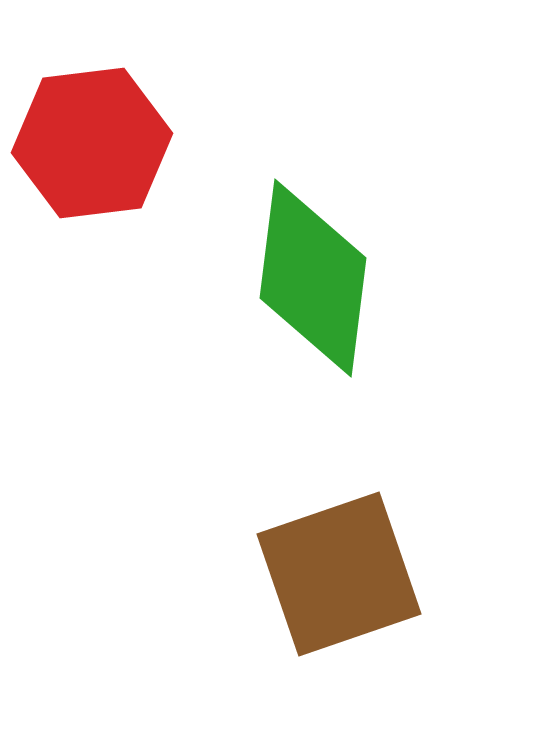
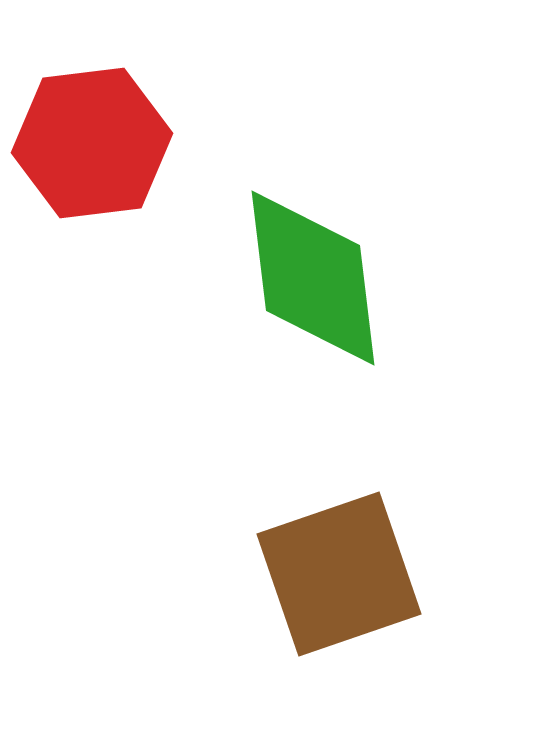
green diamond: rotated 14 degrees counterclockwise
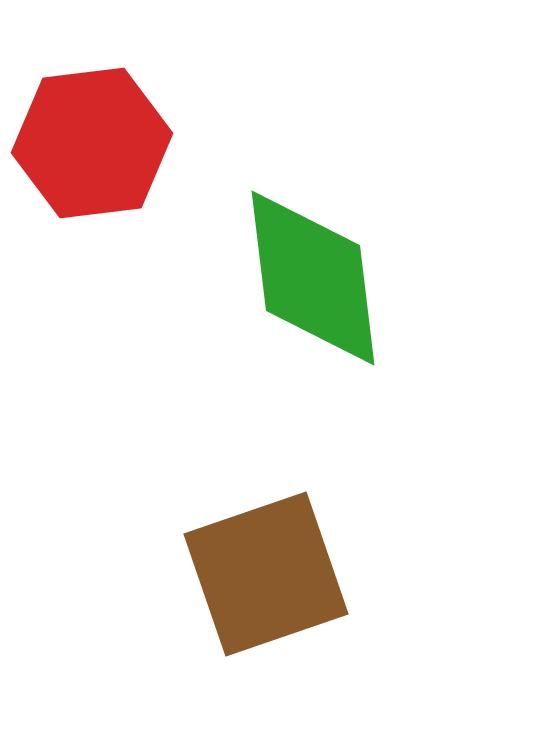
brown square: moved 73 px left
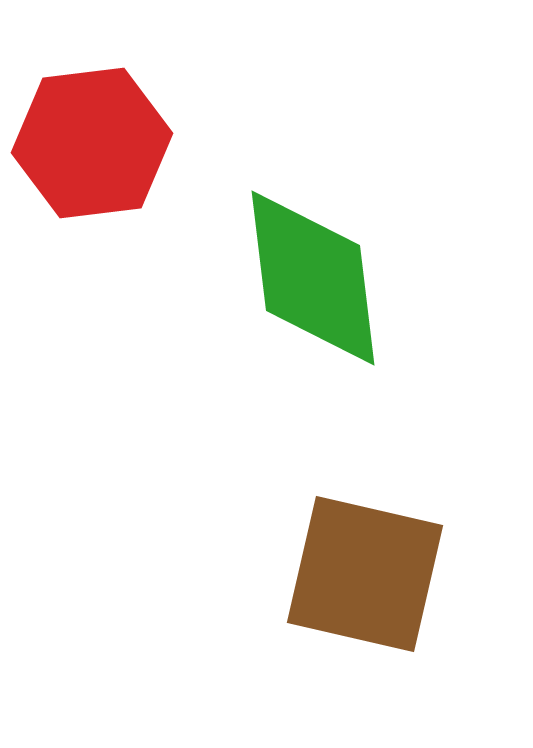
brown square: moved 99 px right; rotated 32 degrees clockwise
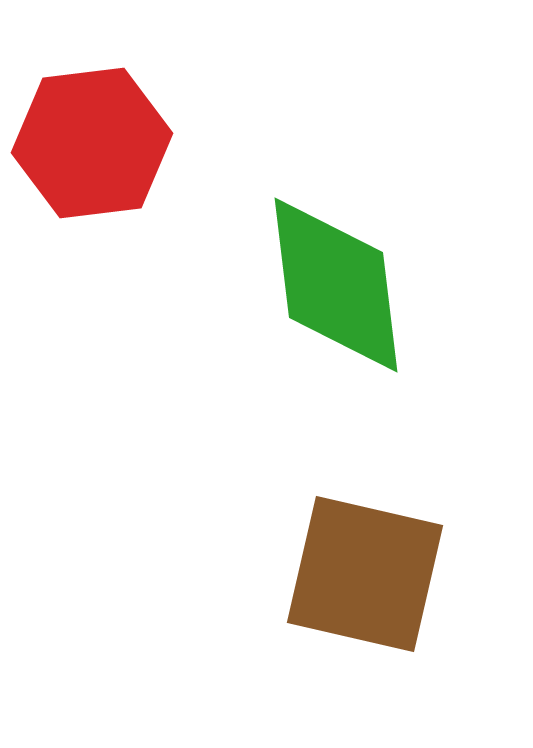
green diamond: moved 23 px right, 7 px down
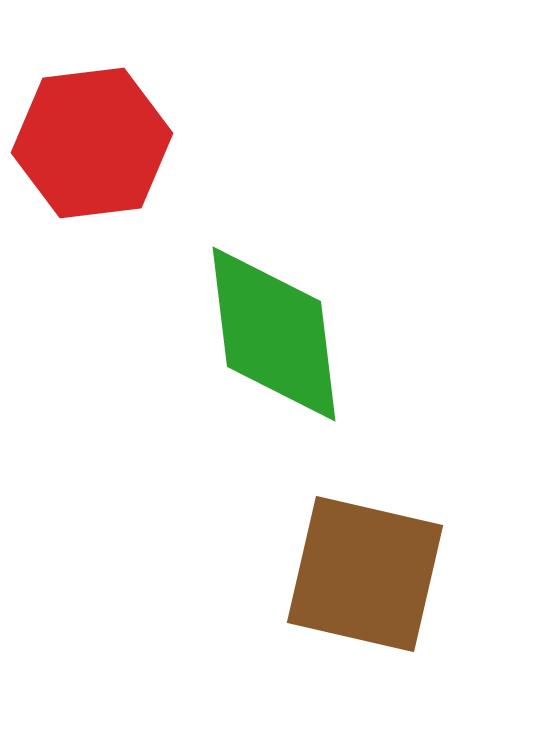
green diamond: moved 62 px left, 49 px down
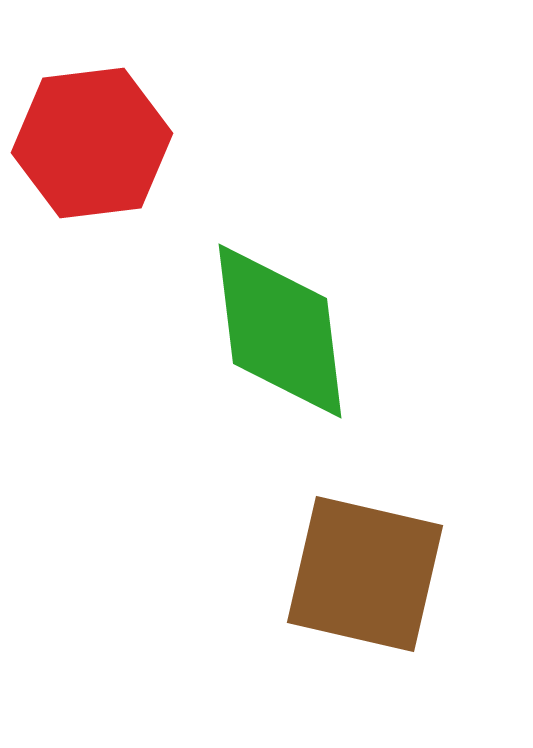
green diamond: moved 6 px right, 3 px up
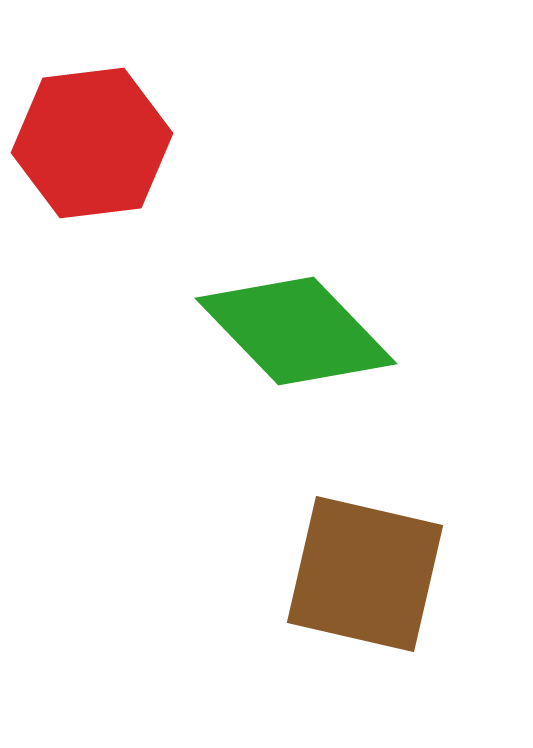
green diamond: moved 16 px right; rotated 37 degrees counterclockwise
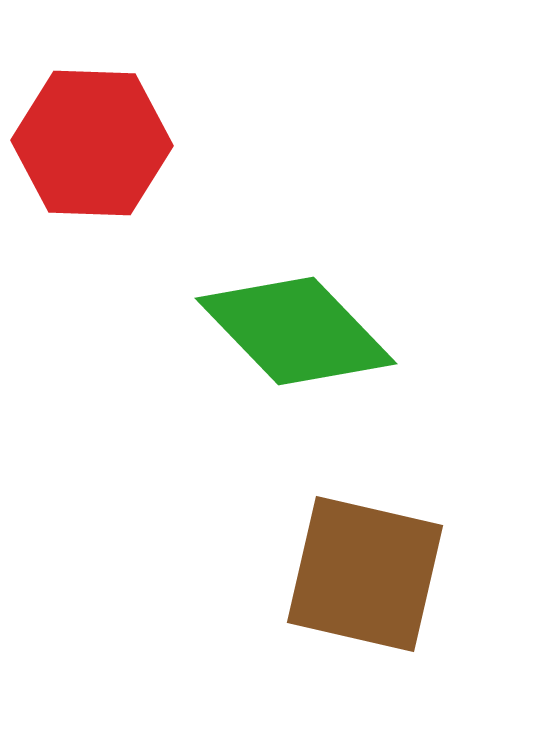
red hexagon: rotated 9 degrees clockwise
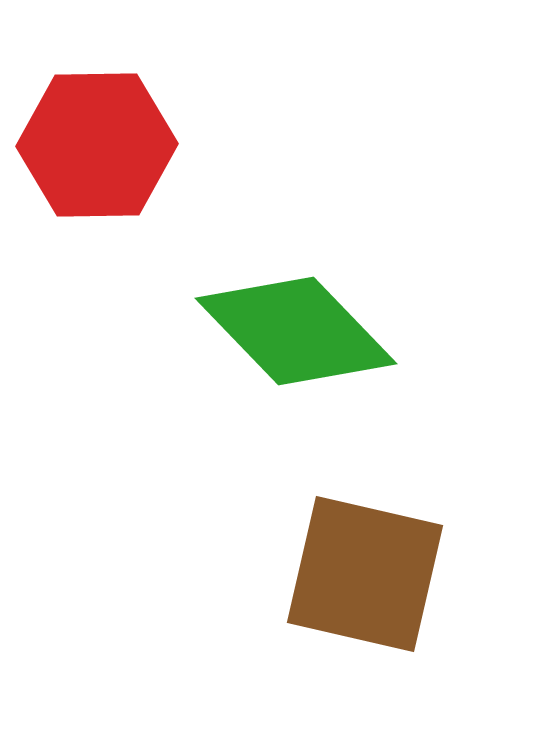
red hexagon: moved 5 px right, 2 px down; rotated 3 degrees counterclockwise
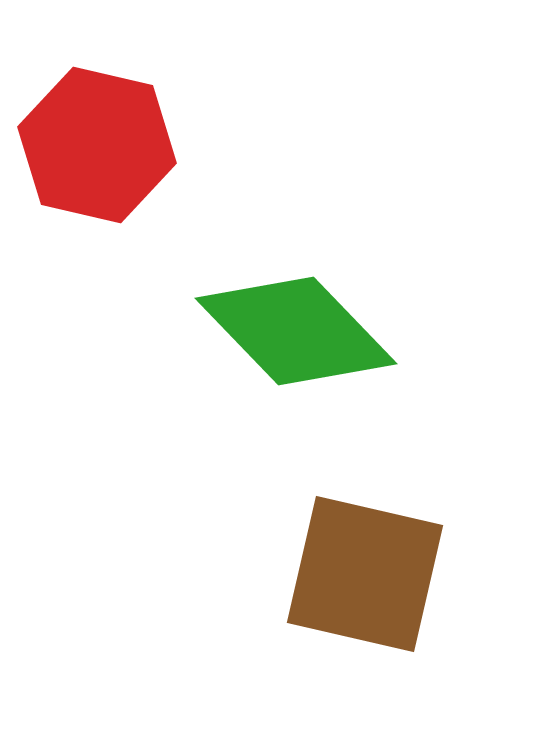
red hexagon: rotated 14 degrees clockwise
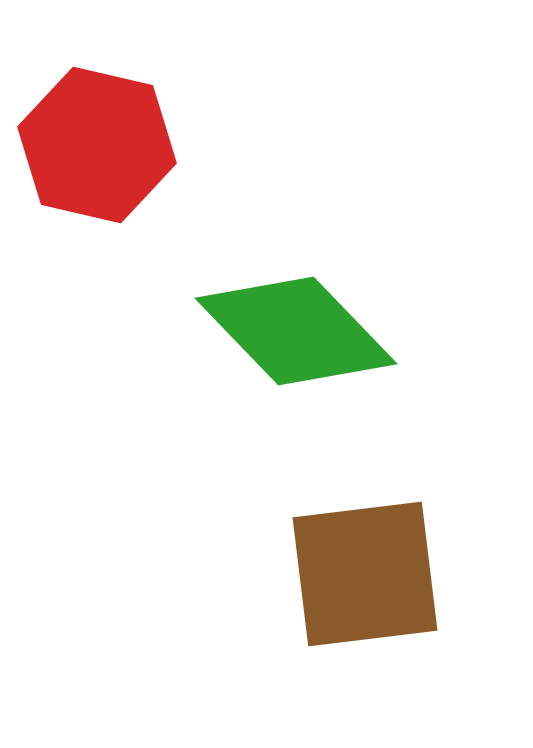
brown square: rotated 20 degrees counterclockwise
